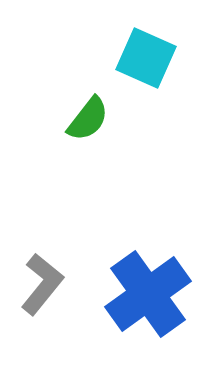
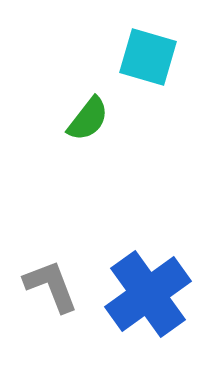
cyan square: moved 2 px right, 1 px up; rotated 8 degrees counterclockwise
gray L-shape: moved 9 px right, 2 px down; rotated 60 degrees counterclockwise
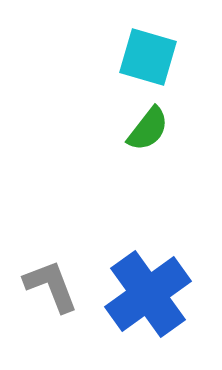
green semicircle: moved 60 px right, 10 px down
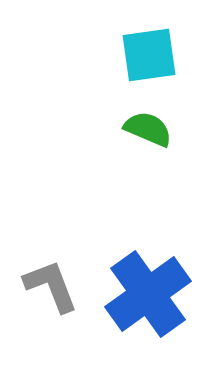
cyan square: moved 1 px right, 2 px up; rotated 24 degrees counterclockwise
green semicircle: rotated 105 degrees counterclockwise
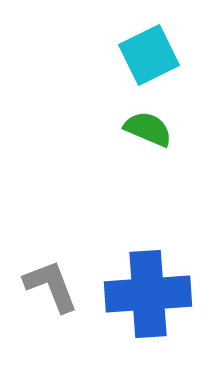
cyan square: rotated 18 degrees counterclockwise
blue cross: rotated 32 degrees clockwise
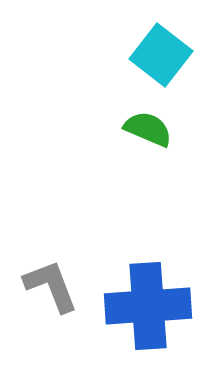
cyan square: moved 12 px right; rotated 26 degrees counterclockwise
blue cross: moved 12 px down
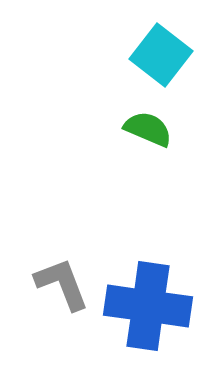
gray L-shape: moved 11 px right, 2 px up
blue cross: rotated 12 degrees clockwise
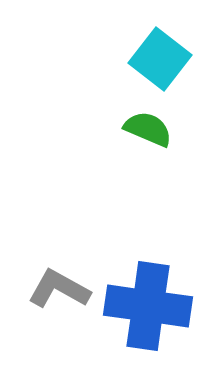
cyan square: moved 1 px left, 4 px down
gray L-shape: moved 3 px left, 5 px down; rotated 40 degrees counterclockwise
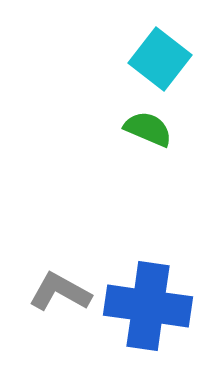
gray L-shape: moved 1 px right, 3 px down
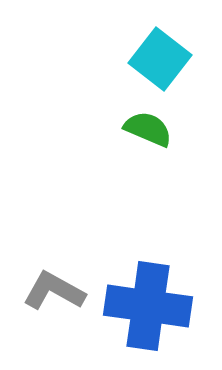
gray L-shape: moved 6 px left, 1 px up
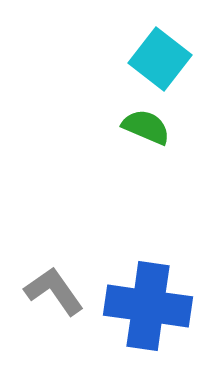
green semicircle: moved 2 px left, 2 px up
gray L-shape: rotated 26 degrees clockwise
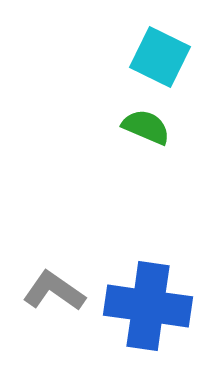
cyan square: moved 2 px up; rotated 12 degrees counterclockwise
gray L-shape: rotated 20 degrees counterclockwise
